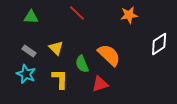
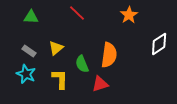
orange star: rotated 24 degrees counterclockwise
yellow triangle: rotated 35 degrees clockwise
orange semicircle: rotated 55 degrees clockwise
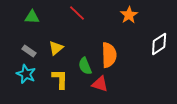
green triangle: moved 1 px right
orange semicircle: rotated 10 degrees counterclockwise
green semicircle: moved 3 px right, 2 px down
red triangle: rotated 36 degrees clockwise
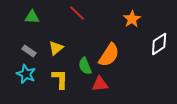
orange star: moved 3 px right, 4 px down
orange semicircle: rotated 35 degrees clockwise
red triangle: rotated 24 degrees counterclockwise
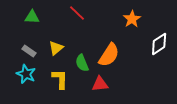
green semicircle: moved 3 px left, 3 px up
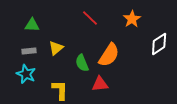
red line: moved 13 px right, 5 px down
green triangle: moved 8 px down
gray rectangle: rotated 40 degrees counterclockwise
yellow L-shape: moved 11 px down
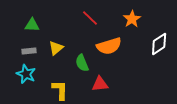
orange semicircle: moved 9 px up; rotated 40 degrees clockwise
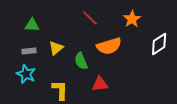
green semicircle: moved 1 px left, 2 px up
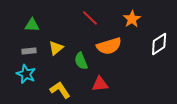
yellow L-shape: rotated 35 degrees counterclockwise
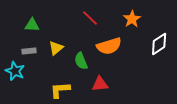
cyan star: moved 11 px left, 3 px up
yellow L-shape: rotated 60 degrees counterclockwise
